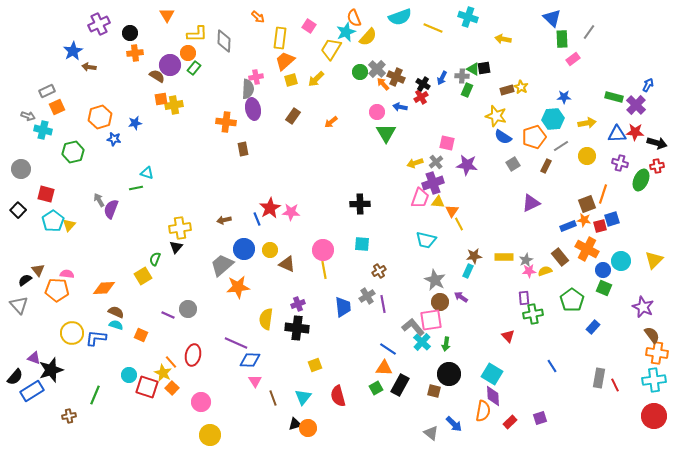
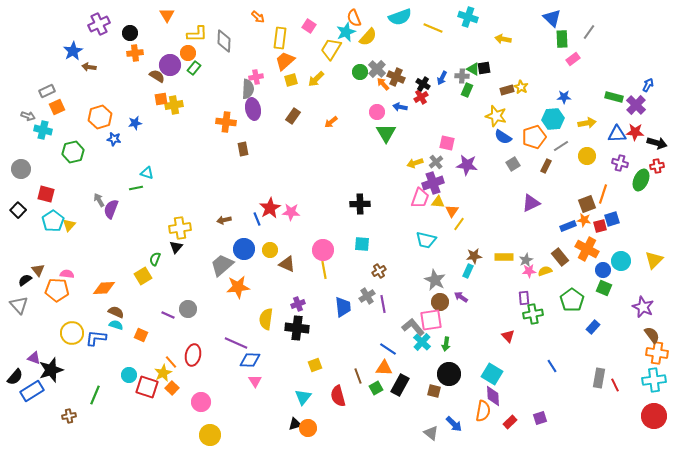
yellow line at (459, 224): rotated 64 degrees clockwise
yellow star at (163, 373): rotated 18 degrees clockwise
brown line at (273, 398): moved 85 px right, 22 px up
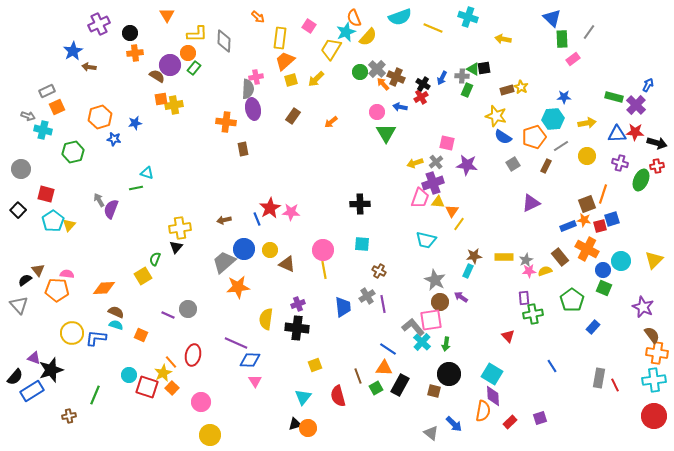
gray trapezoid at (222, 265): moved 2 px right, 3 px up
brown cross at (379, 271): rotated 32 degrees counterclockwise
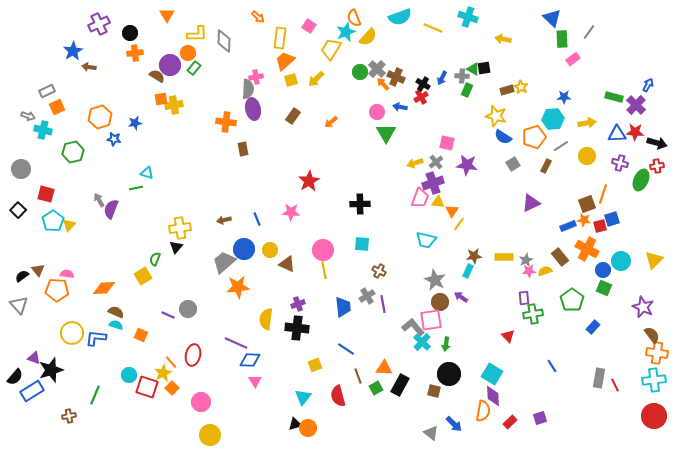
red star at (270, 208): moved 39 px right, 27 px up
black semicircle at (25, 280): moved 3 px left, 4 px up
blue line at (388, 349): moved 42 px left
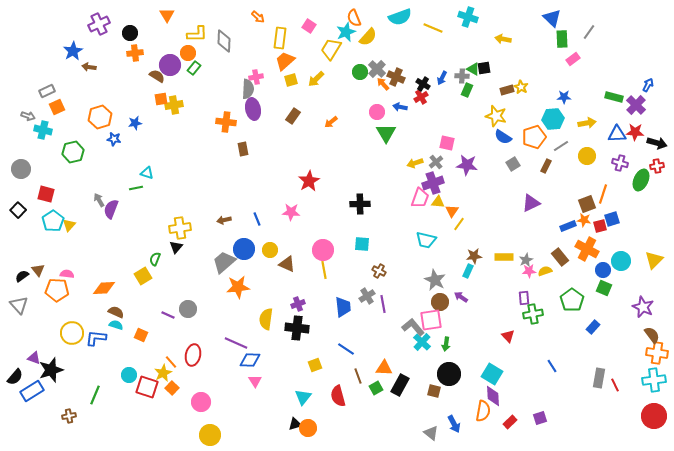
blue arrow at (454, 424): rotated 18 degrees clockwise
